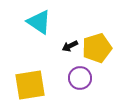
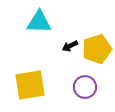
cyan triangle: rotated 32 degrees counterclockwise
yellow pentagon: moved 1 px down
purple circle: moved 5 px right, 9 px down
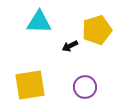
yellow pentagon: moved 19 px up
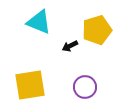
cyan triangle: rotated 20 degrees clockwise
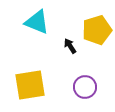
cyan triangle: moved 2 px left
black arrow: rotated 84 degrees clockwise
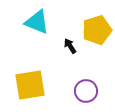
purple circle: moved 1 px right, 4 px down
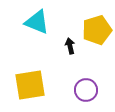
black arrow: rotated 21 degrees clockwise
purple circle: moved 1 px up
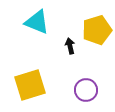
yellow square: rotated 8 degrees counterclockwise
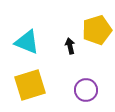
cyan triangle: moved 10 px left, 20 px down
